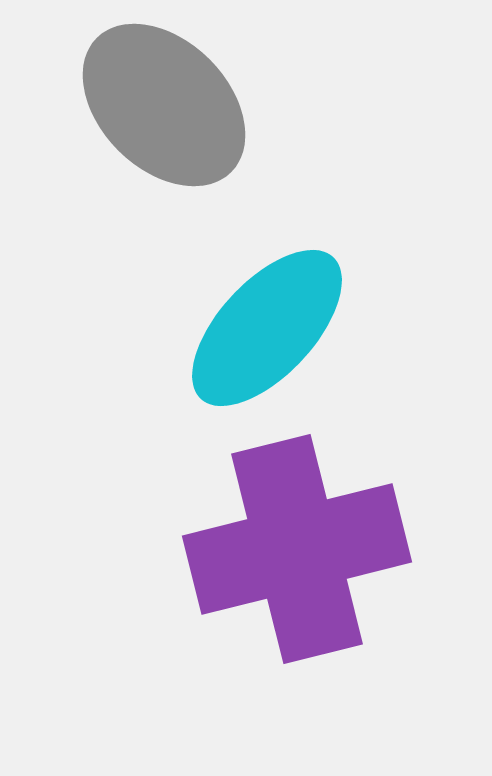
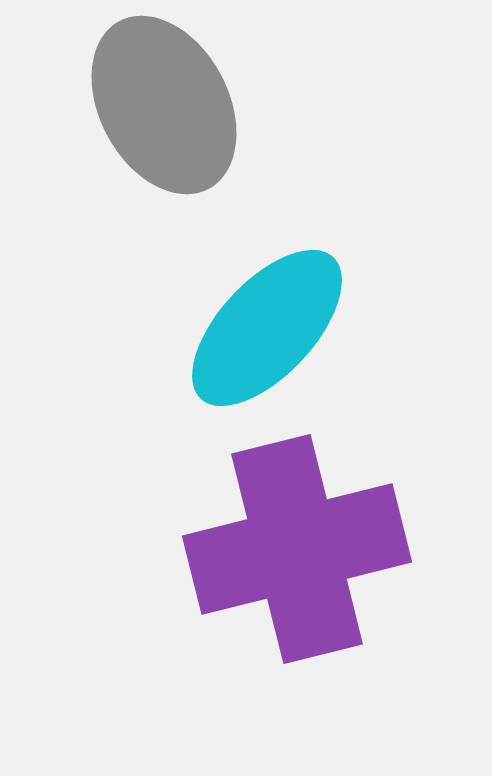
gray ellipse: rotated 17 degrees clockwise
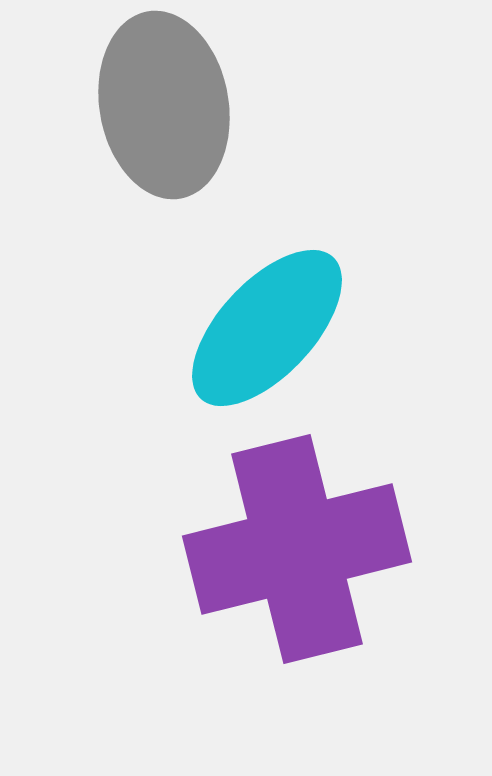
gray ellipse: rotated 18 degrees clockwise
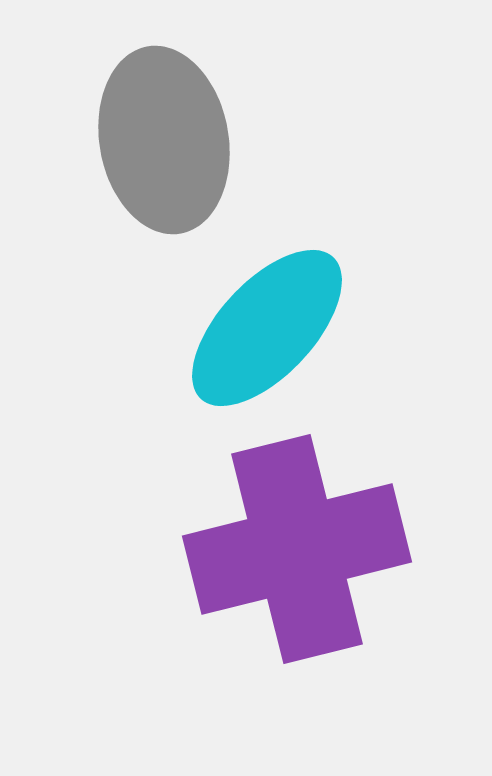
gray ellipse: moved 35 px down
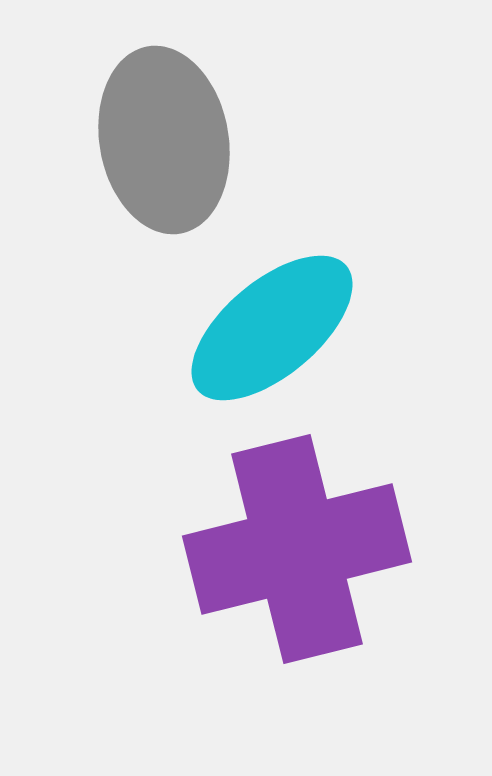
cyan ellipse: moved 5 px right; rotated 7 degrees clockwise
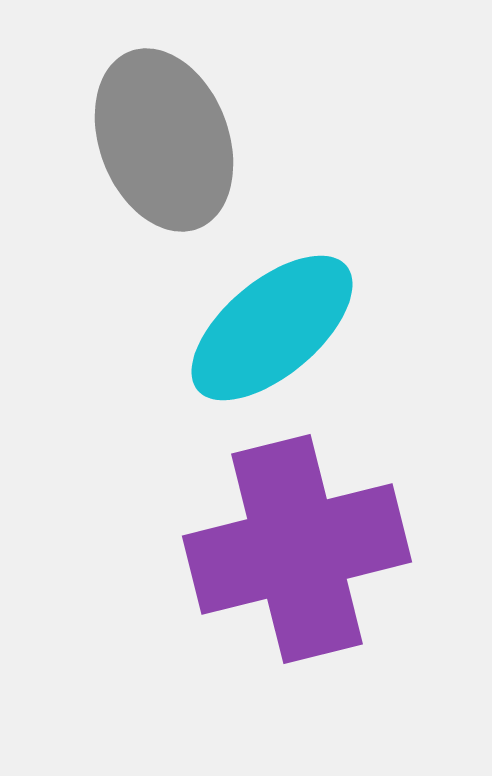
gray ellipse: rotated 11 degrees counterclockwise
